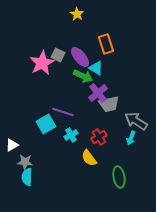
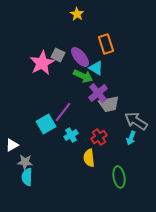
purple line: rotated 70 degrees counterclockwise
yellow semicircle: rotated 30 degrees clockwise
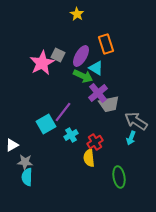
purple ellipse: moved 1 px right, 1 px up; rotated 70 degrees clockwise
red cross: moved 4 px left, 5 px down
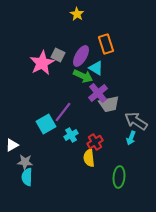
green ellipse: rotated 15 degrees clockwise
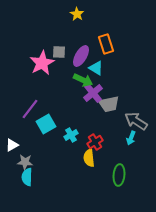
gray square: moved 1 px right, 3 px up; rotated 24 degrees counterclockwise
green arrow: moved 4 px down
purple cross: moved 5 px left
purple line: moved 33 px left, 3 px up
green ellipse: moved 2 px up
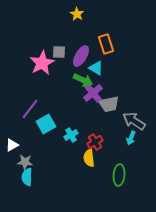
gray arrow: moved 2 px left
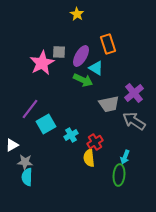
orange rectangle: moved 2 px right
purple cross: moved 41 px right
cyan arrow: moved 6 px left, 19 px down
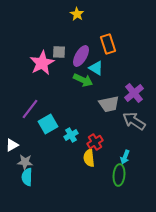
cyan square: moved 2 px right
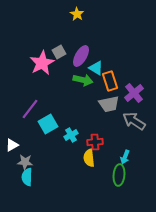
orange rectangle: moved 2 px right, 37 px down
gray square: rotated 32 degrees counterclockwise
green arrow: rotated 12 degrees counterclockwise
red cross: rotated 28 degrees clockwise
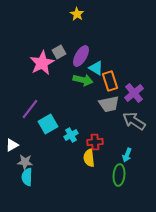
cyan arrow: moved 2 px right, 2 px up
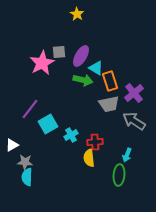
gray square: rotated 24 degrees clockwise
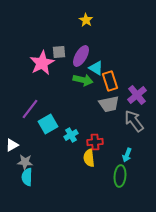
yellow star: moved 9 px right, 6 px down
purple cross: moved 3 px right, 2 px down
gray arrow: rotated 20 degrees clockwise
green ellipse: moved 1 px right, 1 px down
